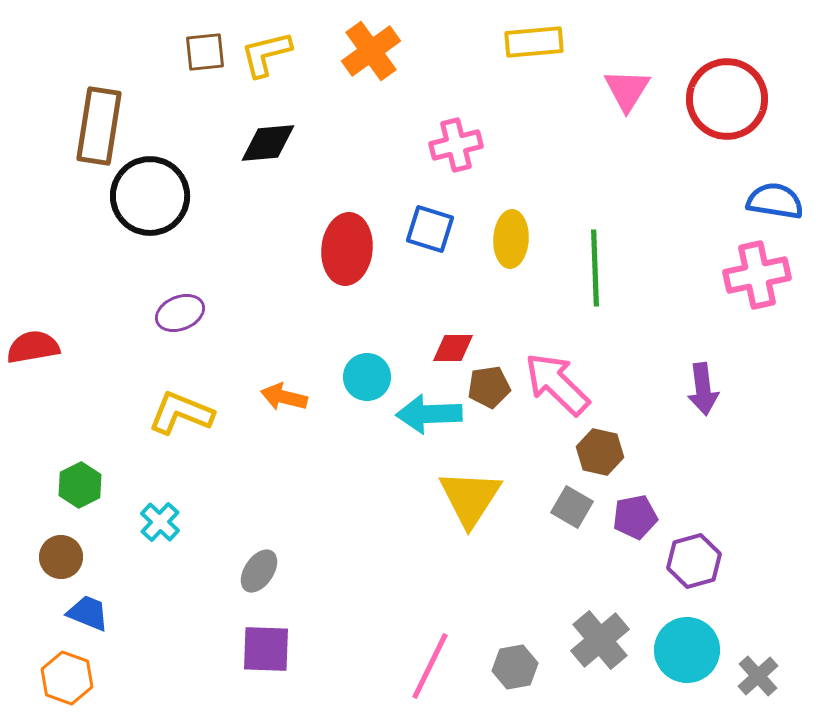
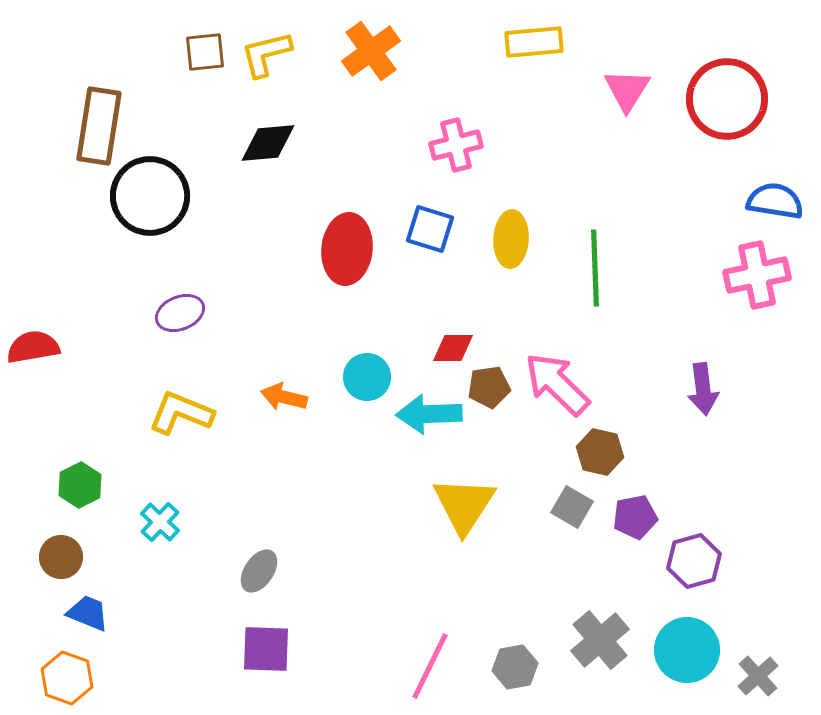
yellow triangle at (470, 498): moved 6 px left, 7 px down
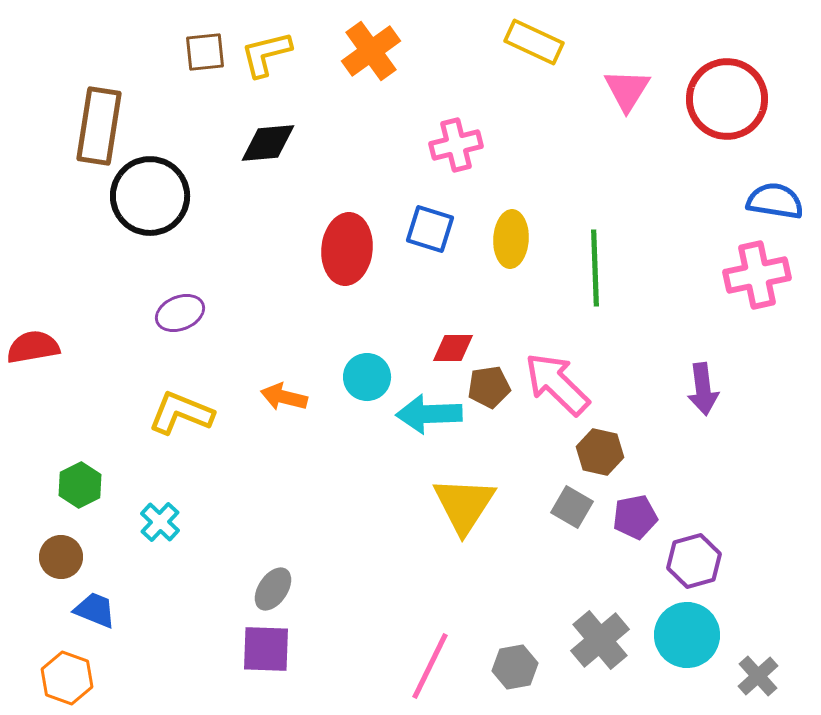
yellow rectangle at (534, 42): rotated 30 degrees clockwise
gray ellipse at (259, 571): moved 14 px right, 18 px down
blue trapezoid at (88, 613): moved 7 px right, 3 px up
cyan circle at (687, 650): moved 15 px up
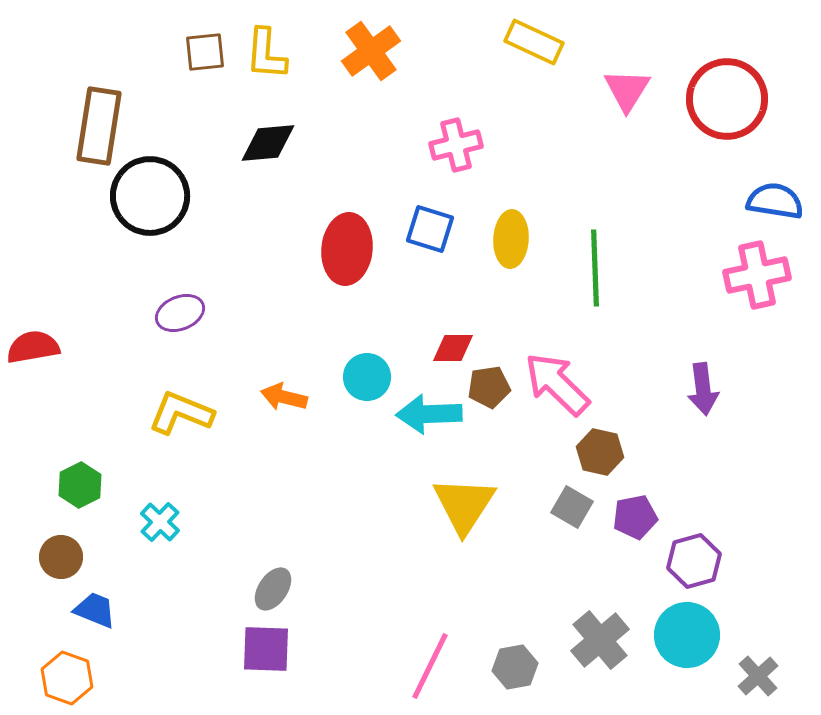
yellow L-shape at (266, 54): rotated 72 degrees counterclockwise
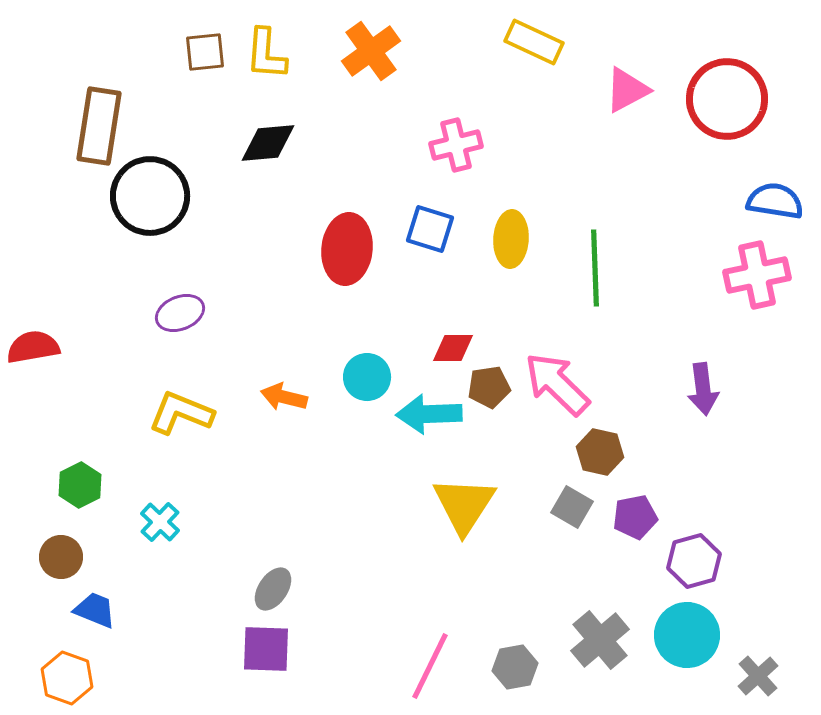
pink triangle at (627, 90): rotated 30 degrees clockwise
